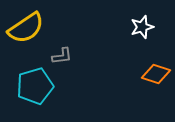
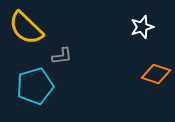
yellow semicircle: rotated 78 degrees clockwise
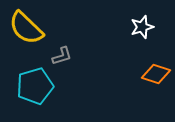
gray L-shape: rotated 10 degrees counterclockwise
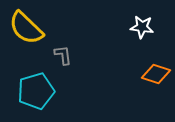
white star: rotated 25 degrees clockwise
gray L-shape: moved 1 px right, 1 px up; rotated 80 degrees counterclockwise
cyan pentagon: moved 1 px right, 5 px down
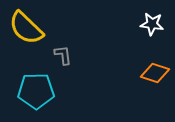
white star: moved 10 px right, 3 px up
orange diamond: moved 1 px left, 1 px up
cyan pentagon: rotated 15 degrees clockwise
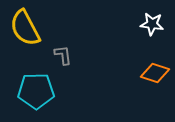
yellow semicircle: moved 1 px left; rotated 18 degrees clockwise
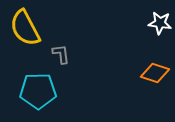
white star: moved 8 px right, 1 px up
gray L-shape: moved 2 px left, 1 px up
cyan pentagon: moved 2 px right
